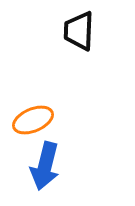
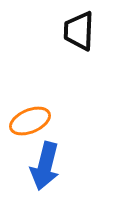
orange ellipse: moved 3 px left, 1 px down
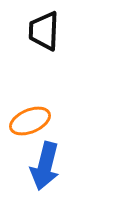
black trapezoid: moved 35 px left
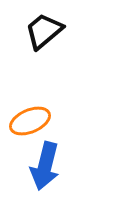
black trapezoid: rotated 48 degrees clockwise
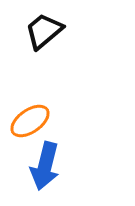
orange ellipse: rotated 12 degrees counterclockwise
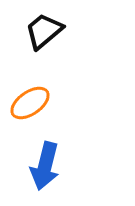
orange ellipse: moved 18 px up
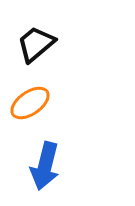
black trapezoid: moved 8 px left, 13 px down
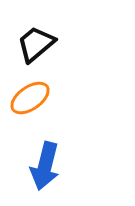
orange ellipse: moved 5 px up
